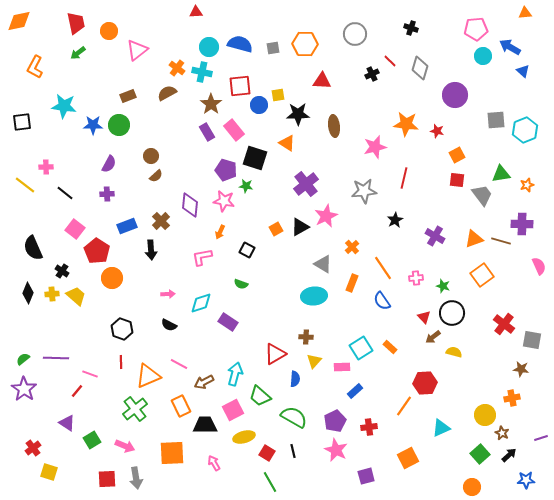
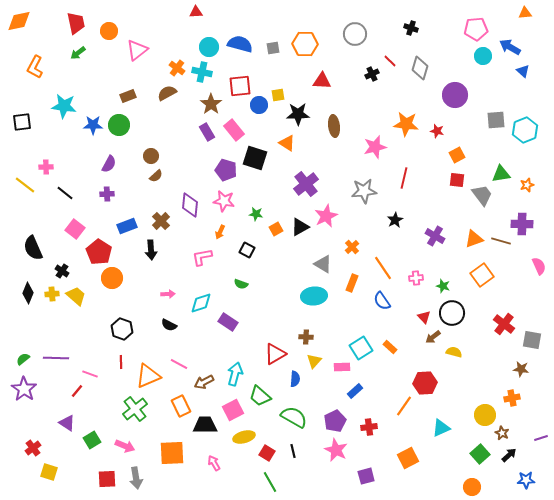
green star at (246, 186): moved 10 px right, 28 px down
red pentagon at (97, 251): moved 2 px right, 1 px down
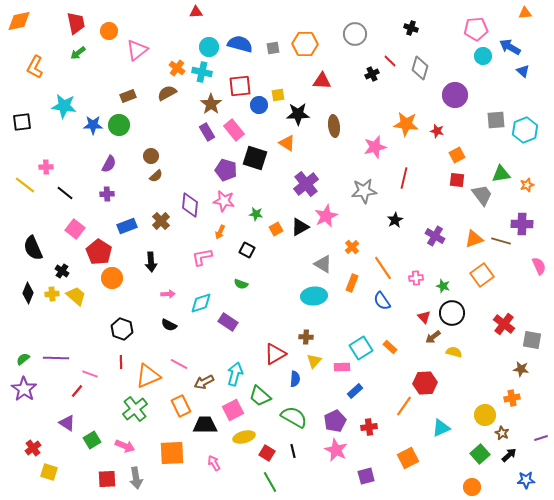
black arrow at (151, 250): moved 12 px down
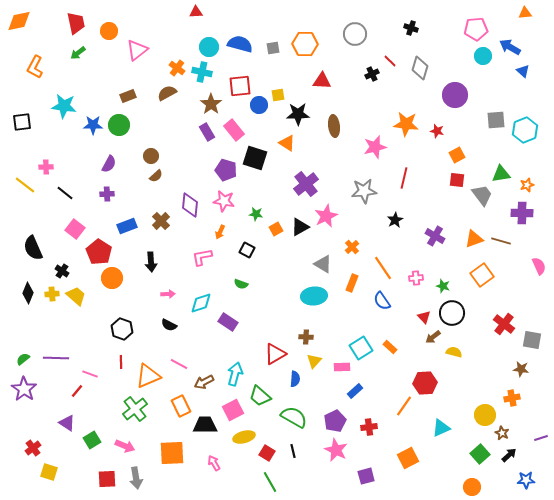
purple cross at (522, 224): moved 11 px up
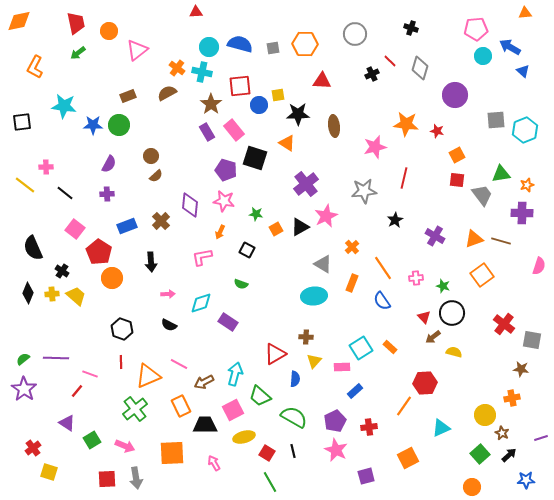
pink semicircle at (539, 266): rotated 42 degrees clockwise
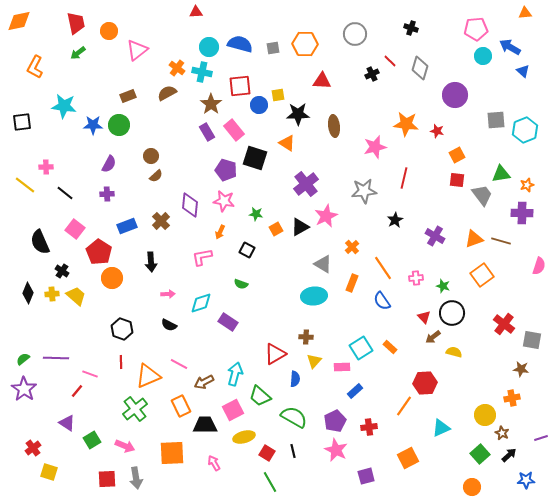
black semicircle at (33, 248): moved 7 px right, 6 px up
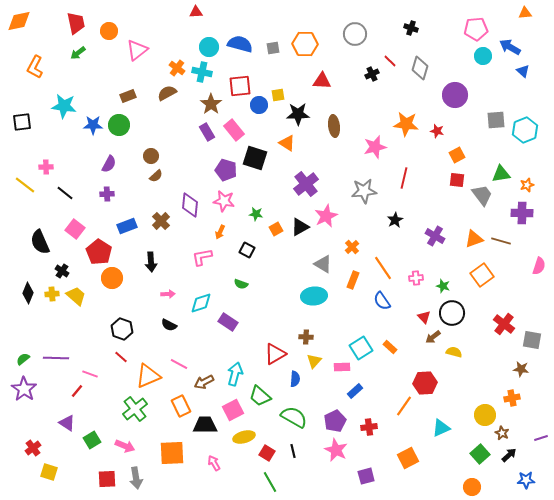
orange rectangle at (352, 283): moved 1 px right, 3 px up
red line at (121, 362): moved 5 px up; rotated 48 degrees counterclockwise
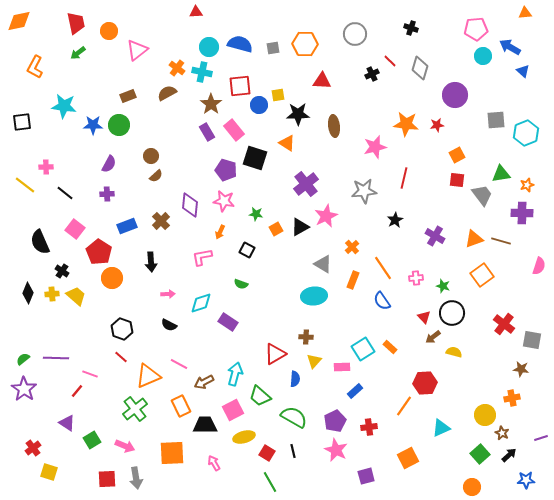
cyan hexagon at (525, 130): moved 1 px right, 3 px down
red star at (437, 131): moved 6 px up; rotated 24 degrees counterclockwise
cyan square at (361, 348): moved 2 px right, 1 px down
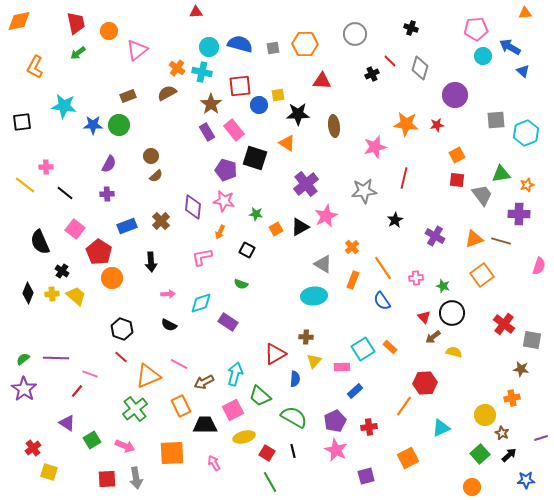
purple diamond at (190, 205): moved 3 px right, 2 px down
purple cross at (522, 213): moved 3 px left, 1 px down
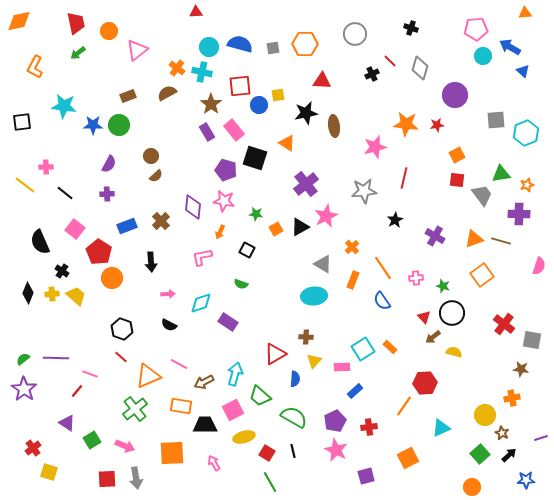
black star at (298, 114): moved 8 px right, 1 px up; rotated 10 degrees counterclockwise
orange rectangle at (181, 406): rotated 55 degrees counterclockwise
